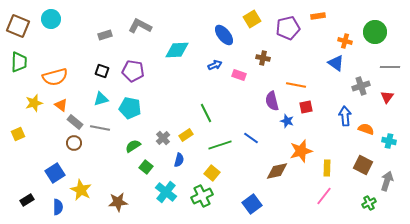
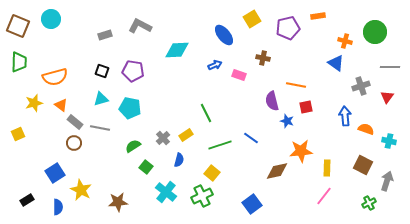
orange star at (301, 151): rotated 10 degrees clockwise
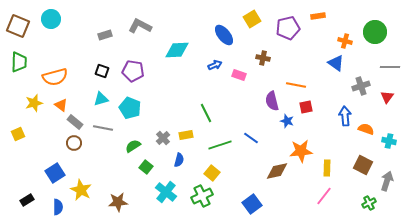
cyan pentagon at (130, 108): rotated 10 degrees clockwise
gray line at (100, 128): moved 3 px right
yellow rectangle at (186, 135): rotated 24 degrees clockwise
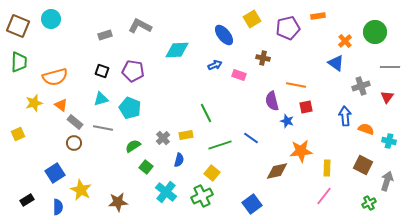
orange cross at (345, 41): rotated 32 degrees clockwise
